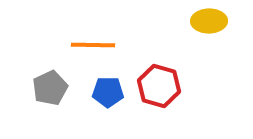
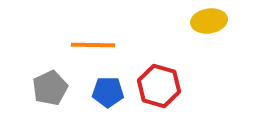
yellow ellipse: rotated 8 degrees counterclockwise
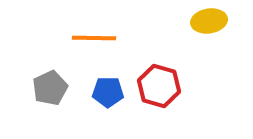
orange line: moved 1 px right, 7 px up
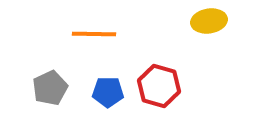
orange line: moved 4 px up
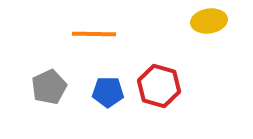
gray pentagon: moved 1 px left, 1 px up
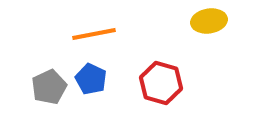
orange line: rotated 12 degrees counterclockwise
red hexagon: moved 2 px right, 3 px up
blue pentagon: moved 17 px left, 13 px up; rotated 24 degrees clockwise
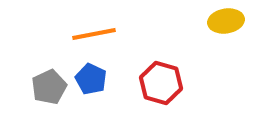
yellow ellipse: moved 17 px right
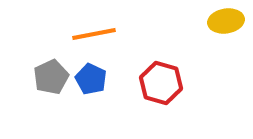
gray pentagon: moved 2 px right, 10 px up
